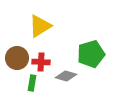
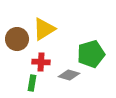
yellow triangle: moved 4 px right, 3 px down
brown circle: moved 19 px up
gray diamond: moved 3 px right, 1 px up
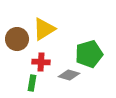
green pentagon: moved 2 px left
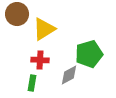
brown circle: moved 25 px up
red cross: moved 1 px left, 2 px up
gray diamond: rotated 45 degrees counterclockwise
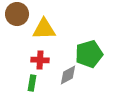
yellow triangle: rotated 30 degrees clockwise
gray diamond: moved 1 px left
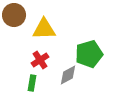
brown circle: moved 3 px left, 1 px down
red cross: rotated 36 degrees counterclockwise
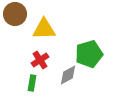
brown circle: moved 1 px right, 1 px up
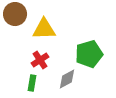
gray diamond: moved 1 px left, 4 px down
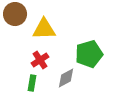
gray diamond: moved 1 px left, 1 px up
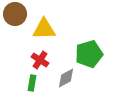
red cross: rotated 24 degrees counterclockwise
